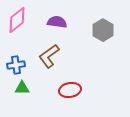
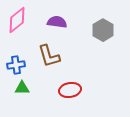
brown L-shape: rotated 70 degrees counterclockwise
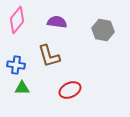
pink diamond: rotated 12 degrees counterclockwise
gray hexagon: rotated 20 degrees counterclockwise
blue cross: rotated 18 degrees clockwise
red ellipse: rotated 15 degrees counterclockwise
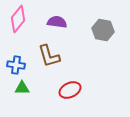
pink diamond: moved 1 px right, 1 px up
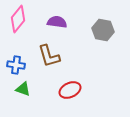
green triangle: moved 1 px right, 1 px down; rotated 21 degrees clockwise
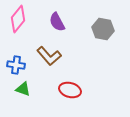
purple semicircle: rotated 126 degrees counterclockwise
gray hexagon: moved 1 px up
brown L-shape: rotated 25 degrees counterclockwise
red ellipse: rotated 40 degrees clockwise
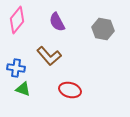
pink diamond: moved 1 px left, 1 px down
blue cross: moved 3 px down
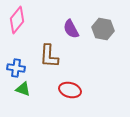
purple semicircle: moved 14 px right, 7 px down
brown L-shape: rotated 45 degrees clockwise
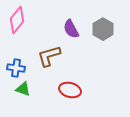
gray hexagon: rotated 20 degrees clockwise
brown L-shape: rotated 70 degrees clockwise
